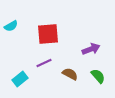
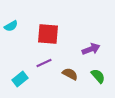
red square: rotated 10 degrees clockwise
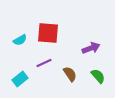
cyan semicircle: moved 9 px right, 14 px down
red square: moved 1 px up
purple arrow: moved 1 px up
brown semicircle: rotated 28 degrees clockwise
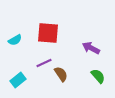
cyan semicircle: moved 5 px left
purple arrow: rotated 132 degrees counterclockwise
brown semicircle: moved 9 px left
cyan rectangle: moved 2 px left, 1 px down
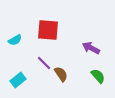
red square: moved 3 px up
purple line: rotated 70 degrees clockwise
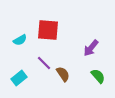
cyan semicircle: moved 5 px right
purple arrow: rotated 78 degrees counterclockwise
brown semicircle: moved 2 px right
cyan rectangle: moved 1 px right, 2 px up
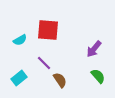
purple arrow: moved 3 px right, 1 px down
brown semicircle: moved 3 px left, 6 px down
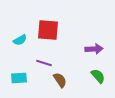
purple arrow: rotated 132 degrees counterclockwise
purple line: rotated 28 degrees counterclockwise
cyan rectangle: rotated 35 degrees clockwise
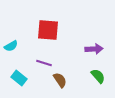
cyan semicircle: moved 9 px left, 6 px down
cyan rectangle: rotated 42 degrees clockwise
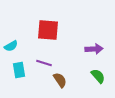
cyan rectangle: moved 8 px up; rotated 42 degrees clockwise
